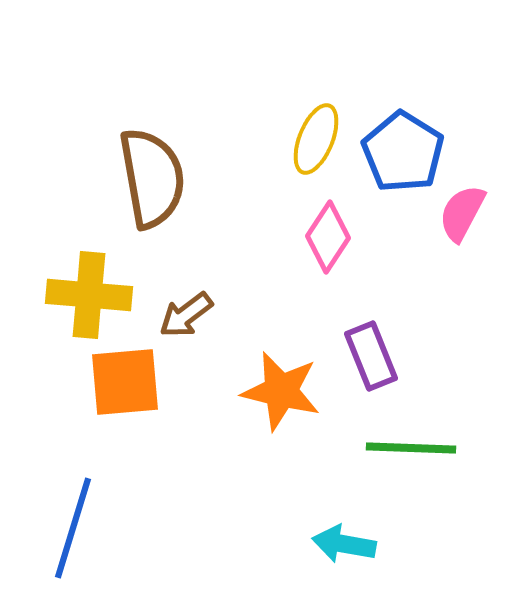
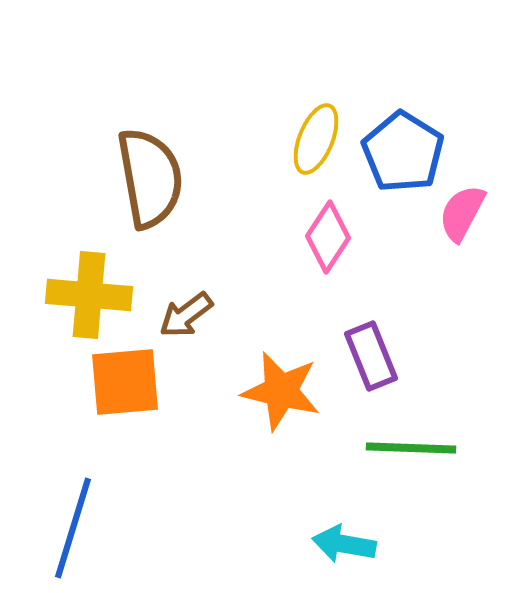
brown semicircle: moved 2 px left
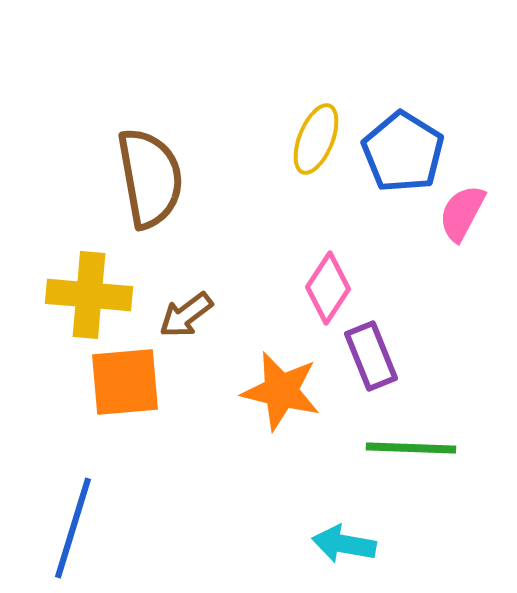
pink diamond: moved 51 px down
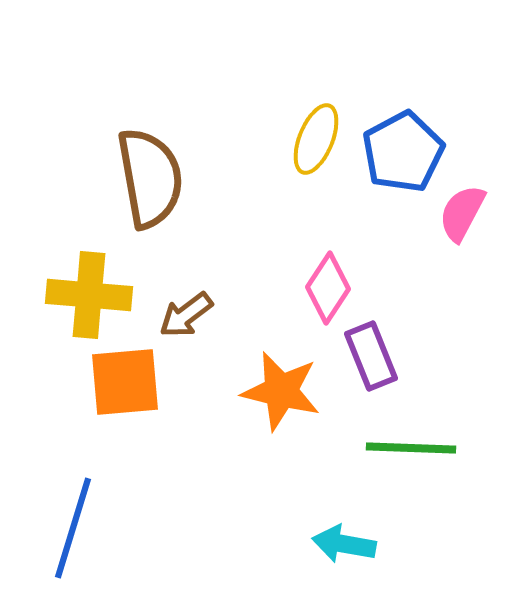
blue pentagon: rotated 12 degrees clockwise
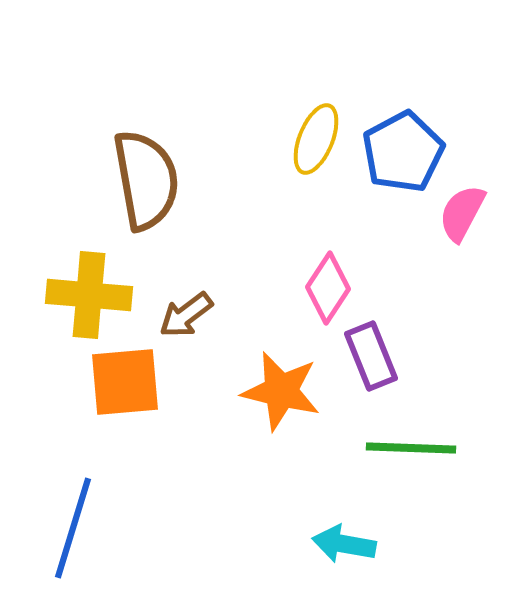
brown semicircle: moved 4 px left, 2 px down
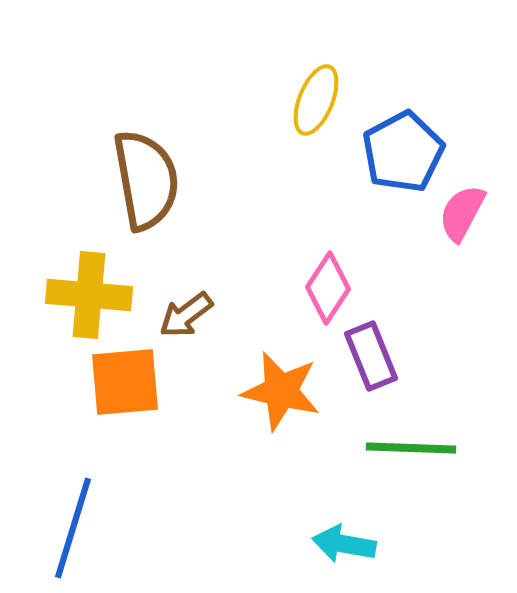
yellow ellipse: moved 39 px up
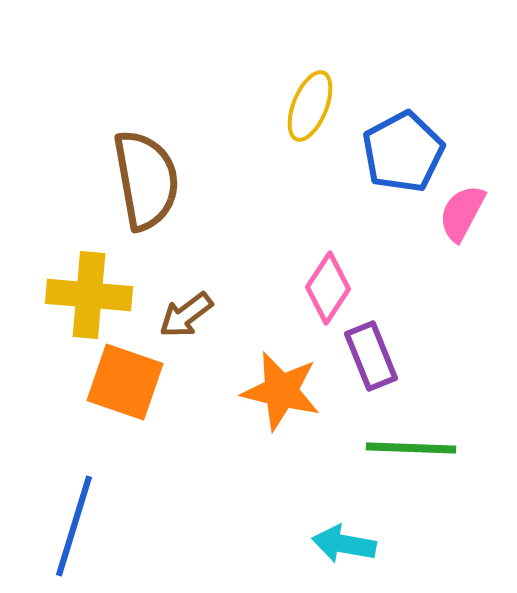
yellow ellipse: moved 6 px left, 6 px down
orange square: rotated 24 degrees clockwise
blue line: moved 1 px right, 2 px up
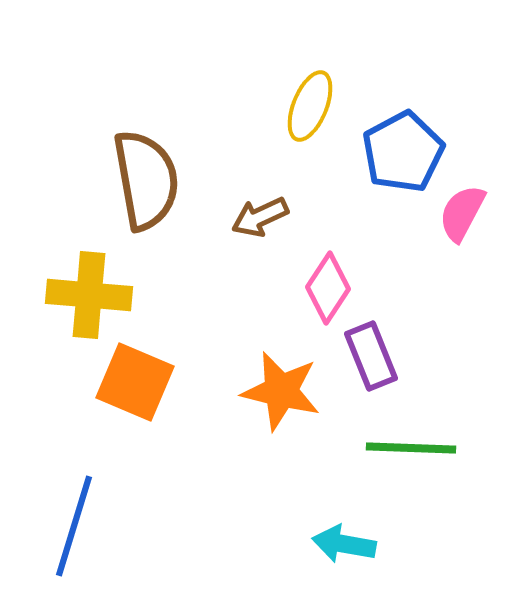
brown arrow: moved 74 px right, 98 px up; rotated 12 degrees clockwise
orange square: moved 10 px right; rotated 4 degrees clockwise
